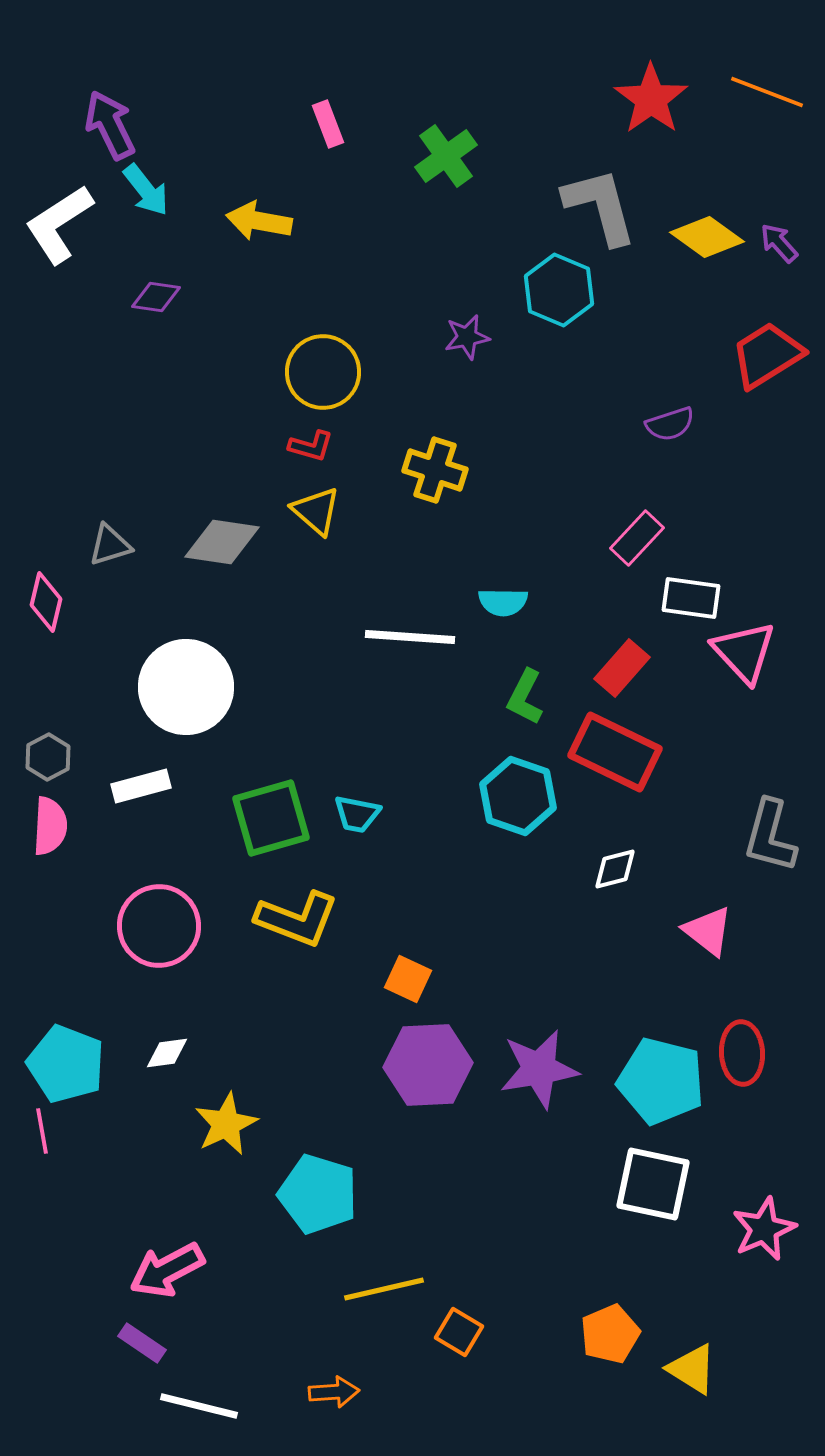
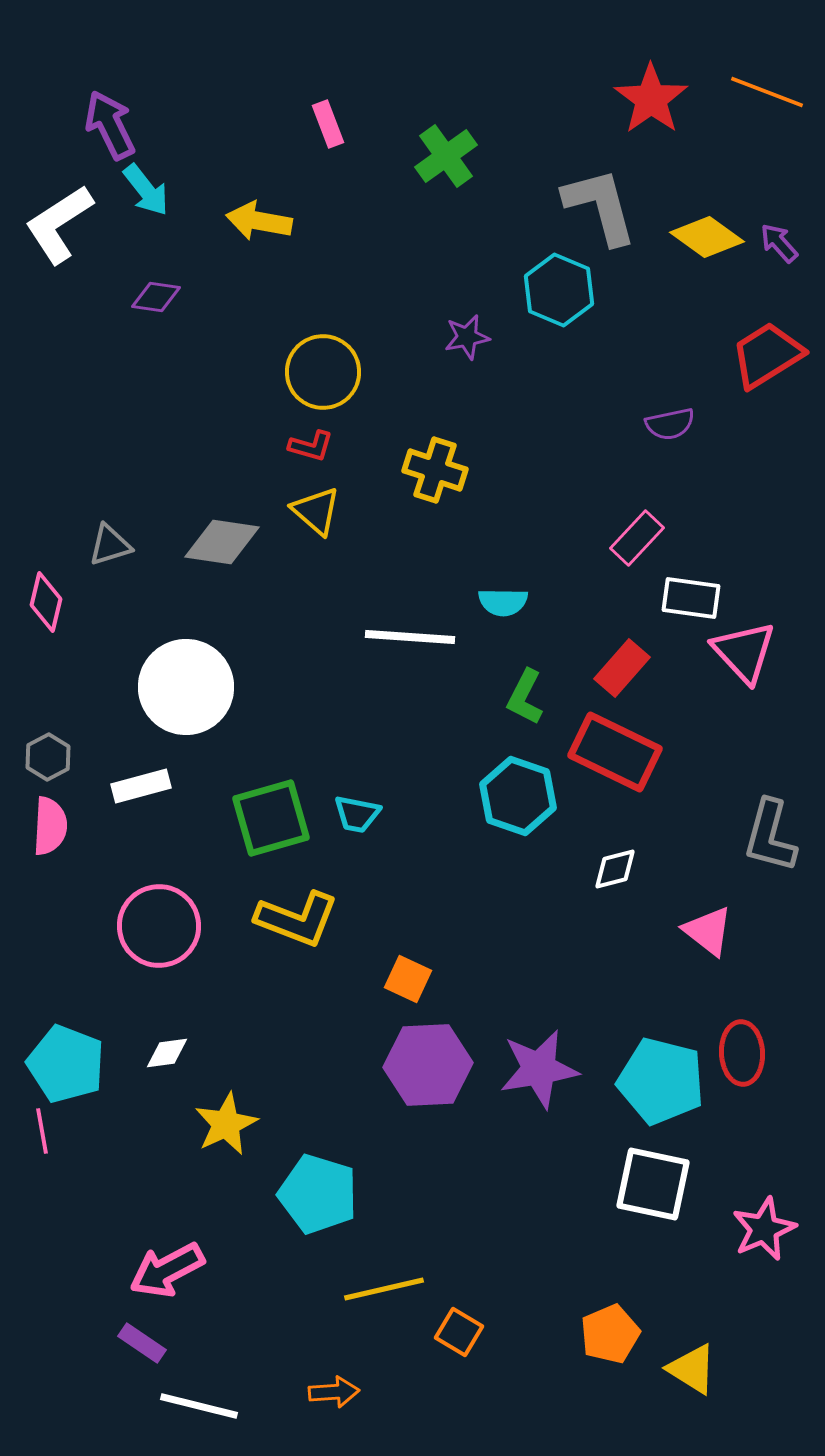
purple semicircle at (670, 424): rotated 6 degrees clockwise
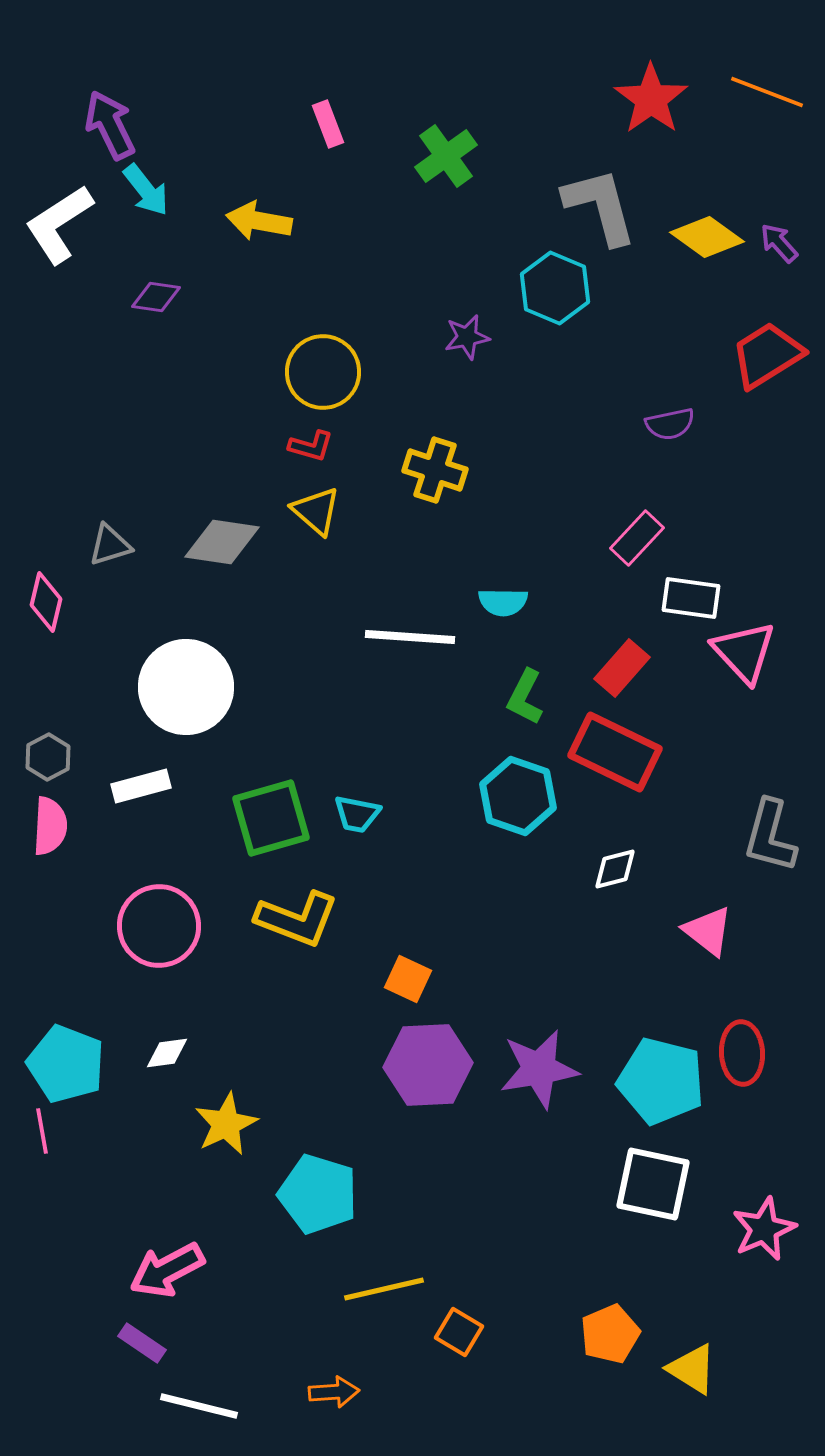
cyan hexagon at (559, 290): moved 4 px left, 2 px up
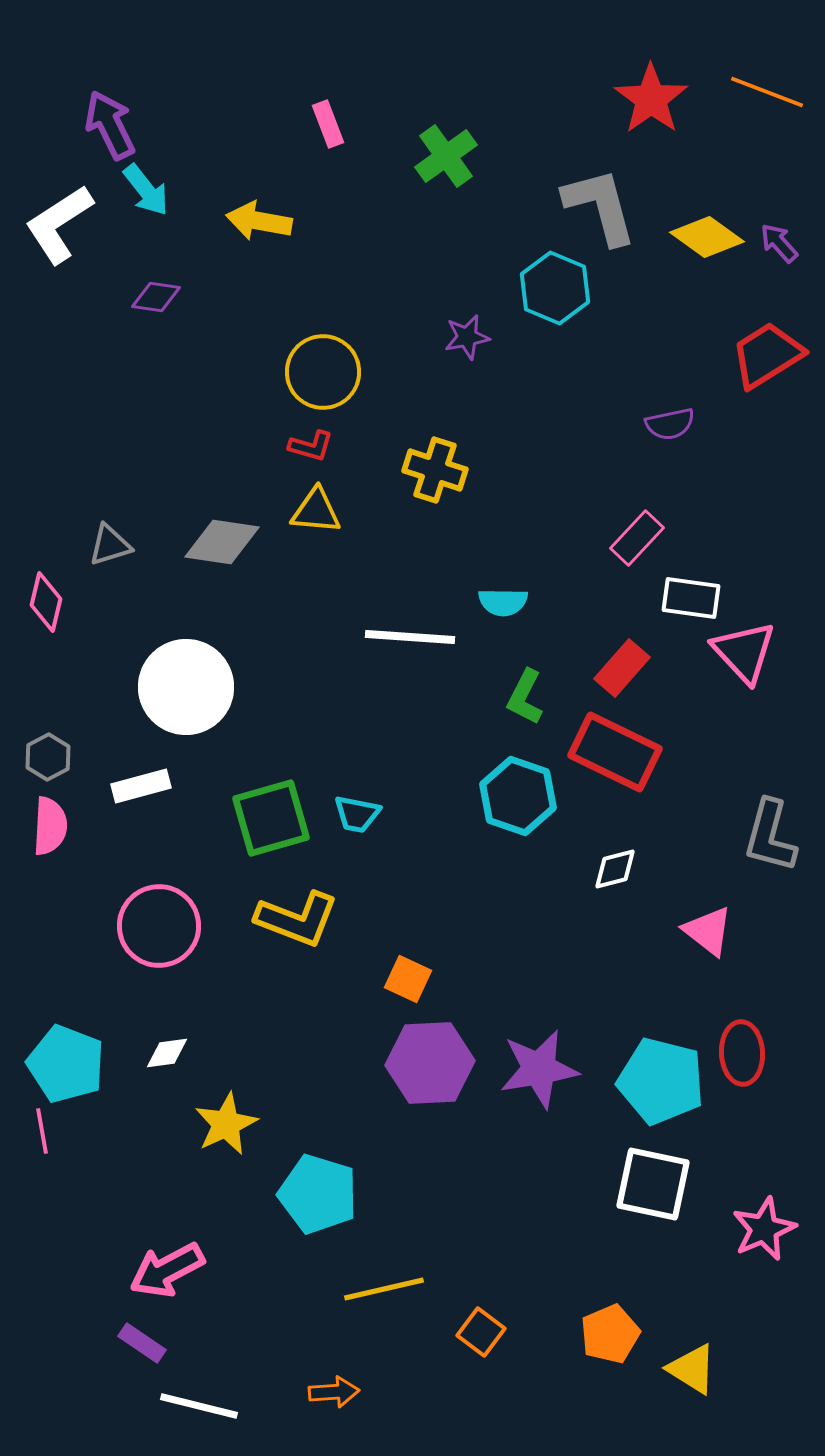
yellow triangle at (316, 511): rotated 36 degrees counterclockwise
purple hexagon at (428, 1065): moved 2 px right, 2 px up
orange square at (459, 1332): moved 22 px right; rotated 6 degrees clockwise
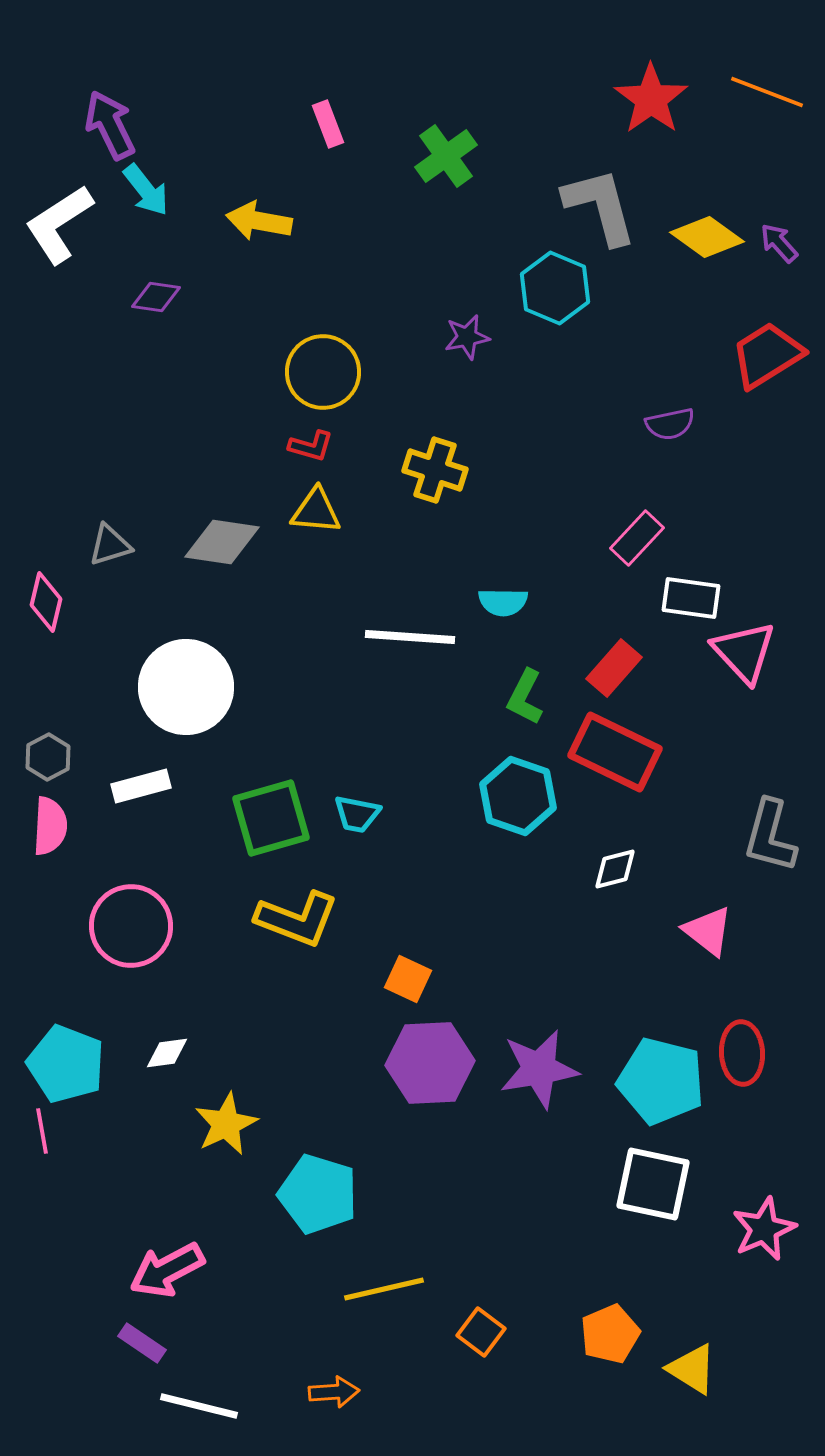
red rectangle at (622, 668): moved 8 px left
pink circle at (159, 926): moved 28 px left
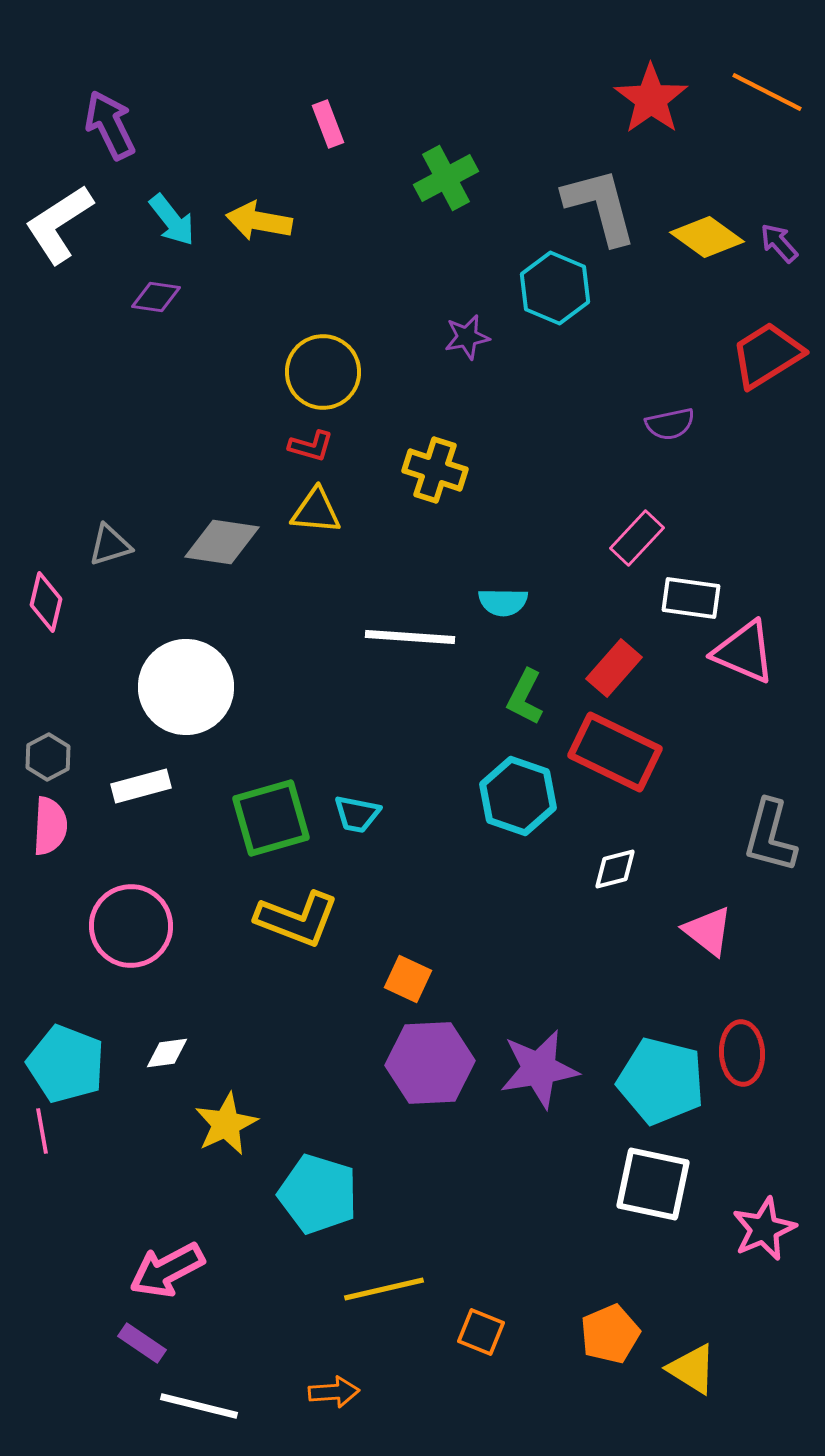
orange line at (767, 92): rotated 6 degrees clockwise
green cross at (446, 156): moved 22 px down; rotated 8 degrees clockwise
cyan arrow at (146, 190): moved 26 px right, 30 px down
pink triangle at (744, 652): rotated 24 degrees counterclockwise
orange square at (481, 1332): rotated 15 degrees counterclockwise
